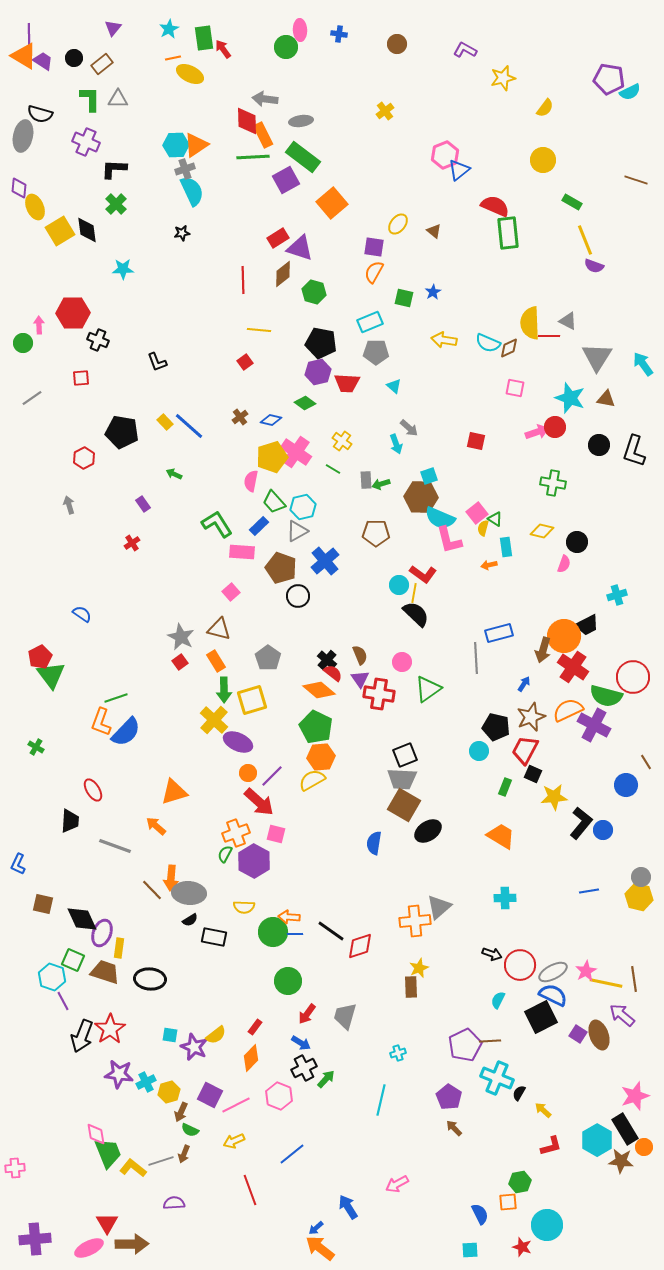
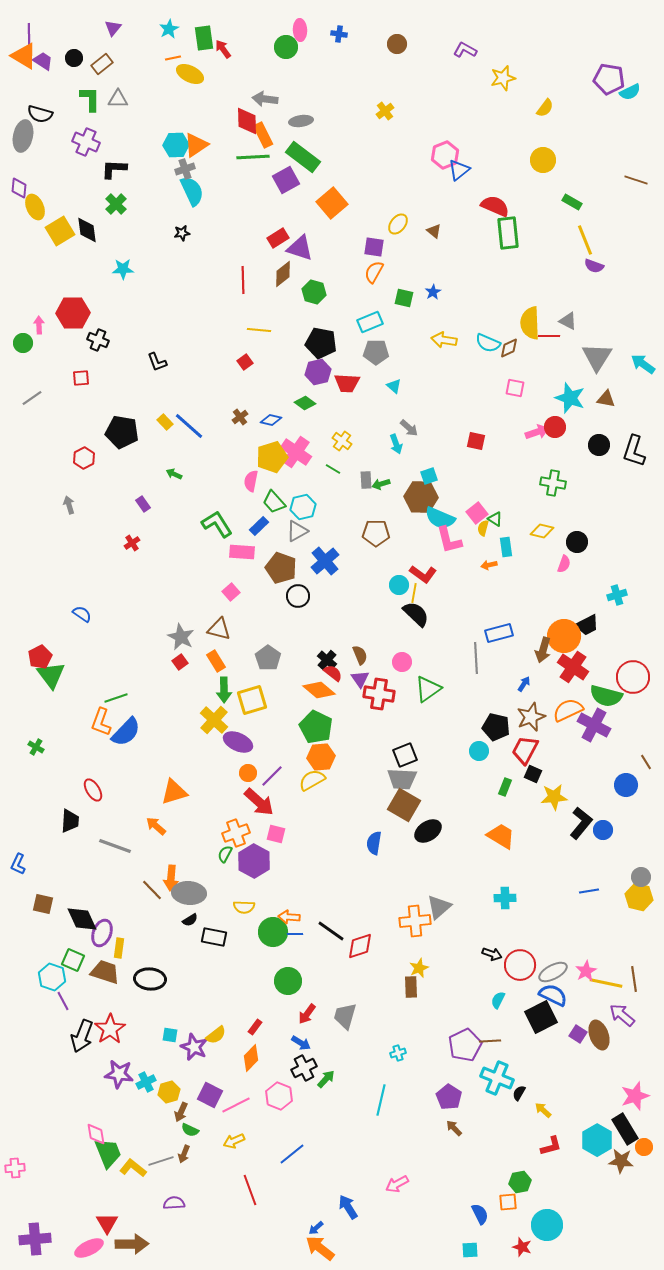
cyan arrow at (643, 364): rotated 20 degrees counterclockwise
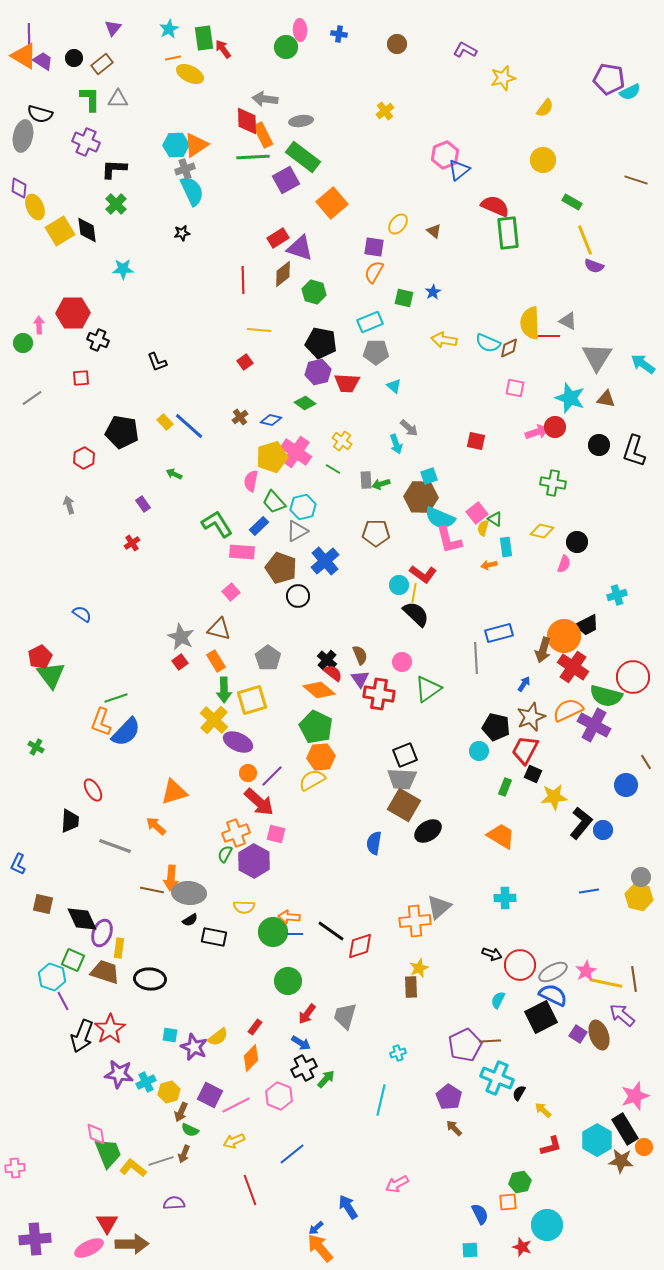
brown line at (152, 890): rotated 35 degrees counterclockwise
yellow semicircle at (216, 1035): moved 2 px right, 2 px down
orange arrow at (320, 1248): rotated 12 degrees clockwise
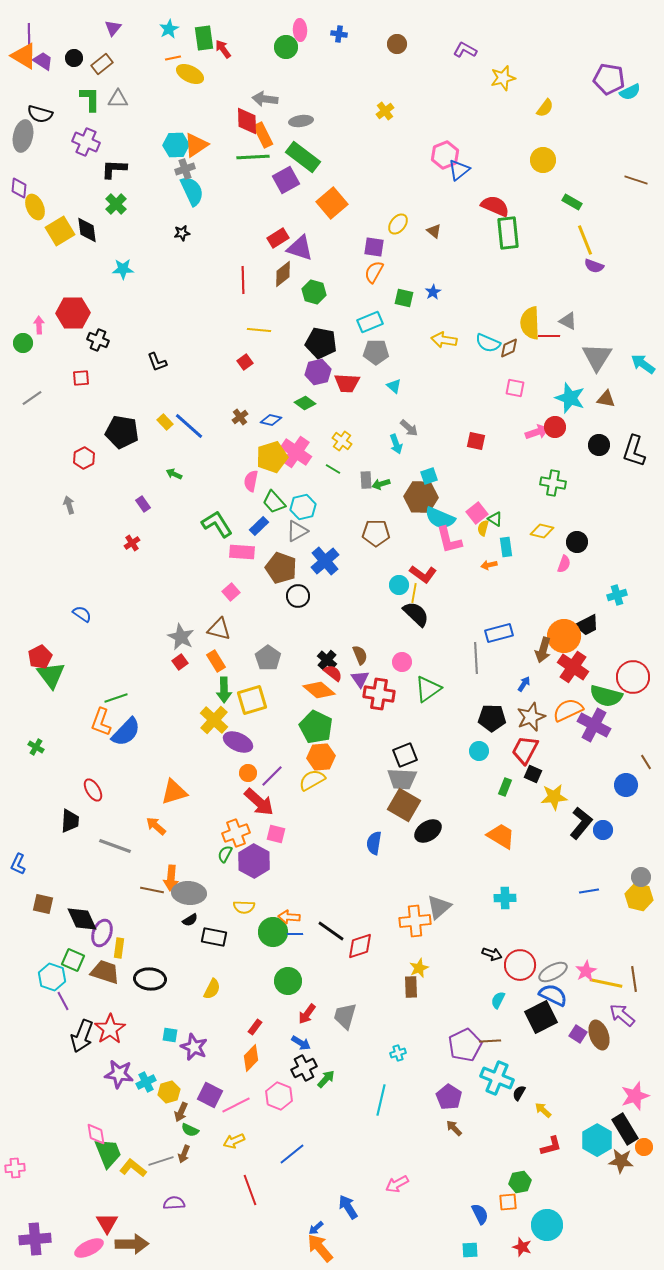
black pentagon at (496, 727): moved 4 px left, 9 px up; rotated 12 degrees counterclockwise
yellow semicircle at (218, 1037): moved 6 px left, 48 px up; rotated 25 degrees counterclockwise
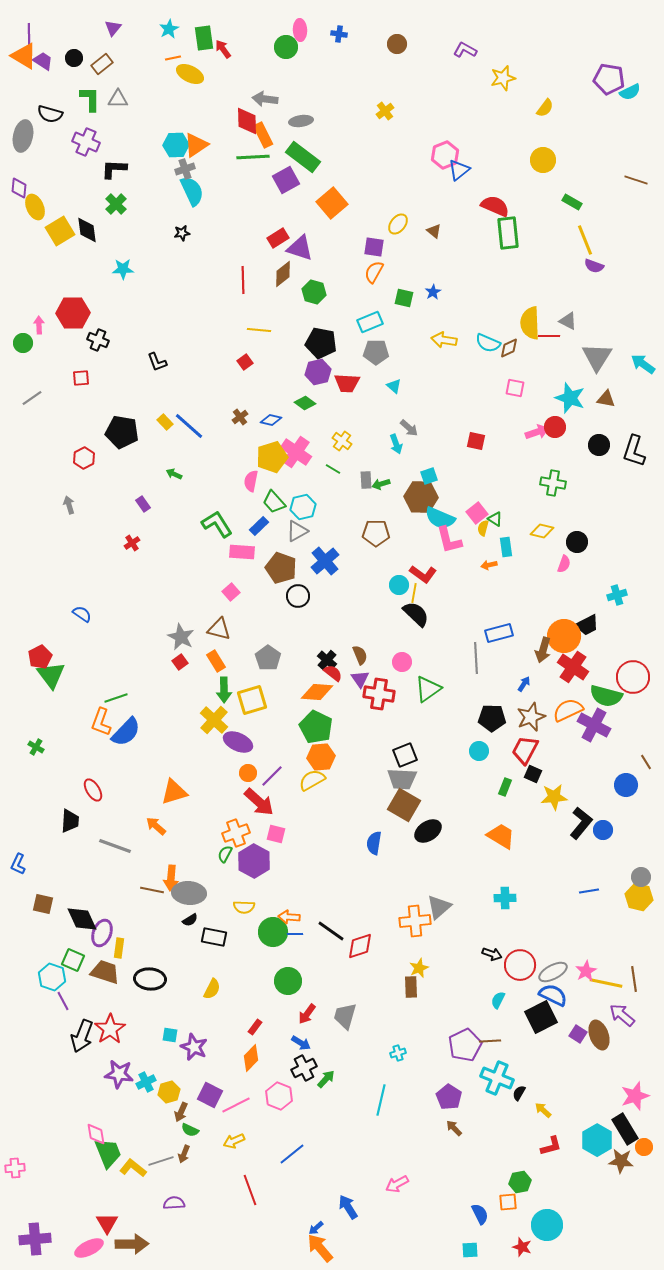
black semicircle at (40, 114): moved 10 px right
orange diamond at (319, 690): moved 2 px left, 2 px down; rotated 36 degrees counterclockwise
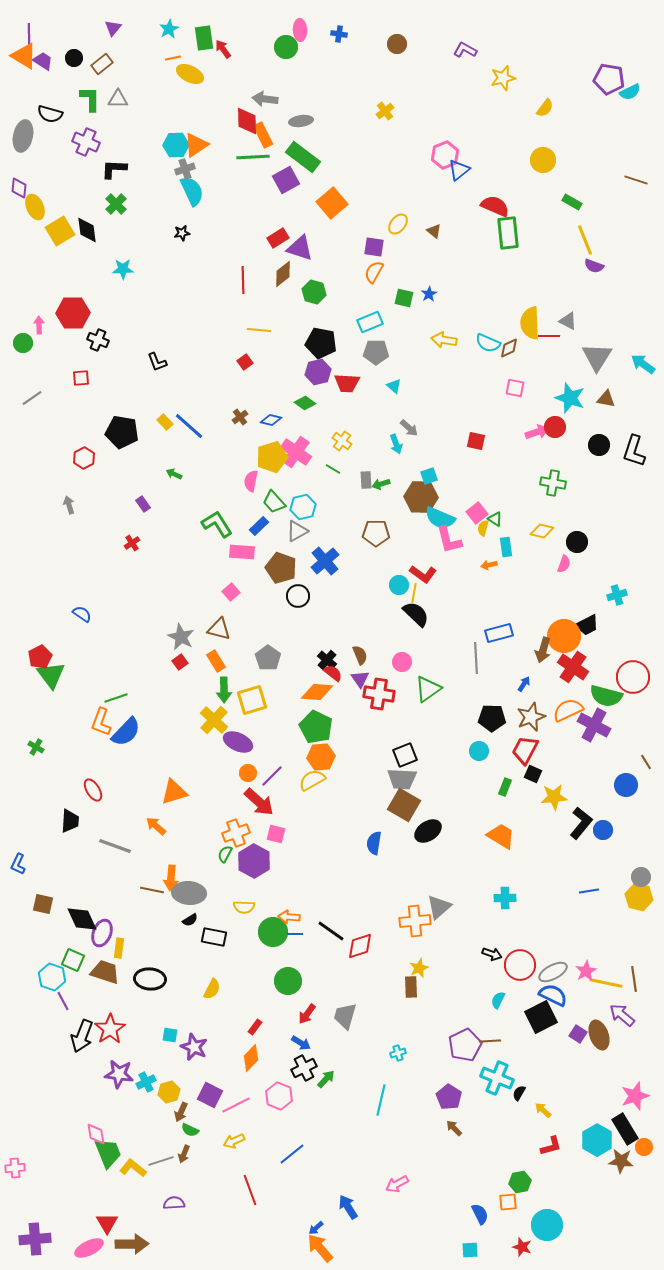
blue star at (433, 292): moved 4 px left, 2 px down
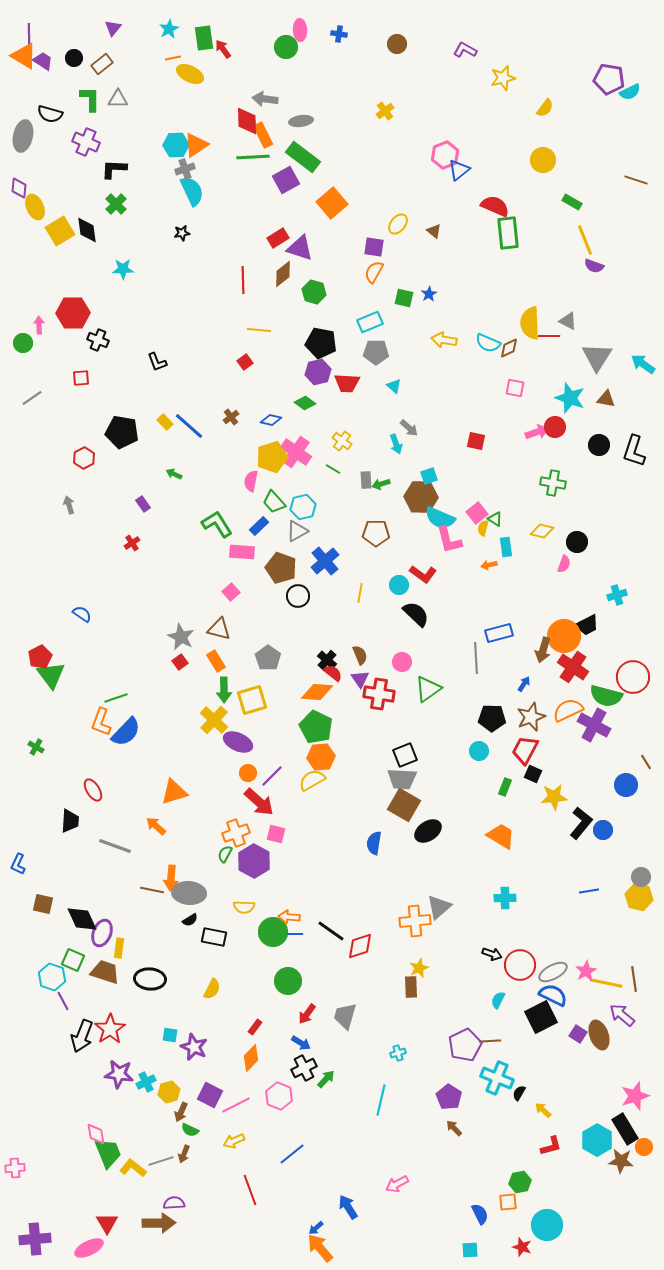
brown cross at (240, 417): moved 9 px left
yellow line at (414, 593): moved 54 px left
brown arrow at (132, 1244): moved 27 px right, 21 px up
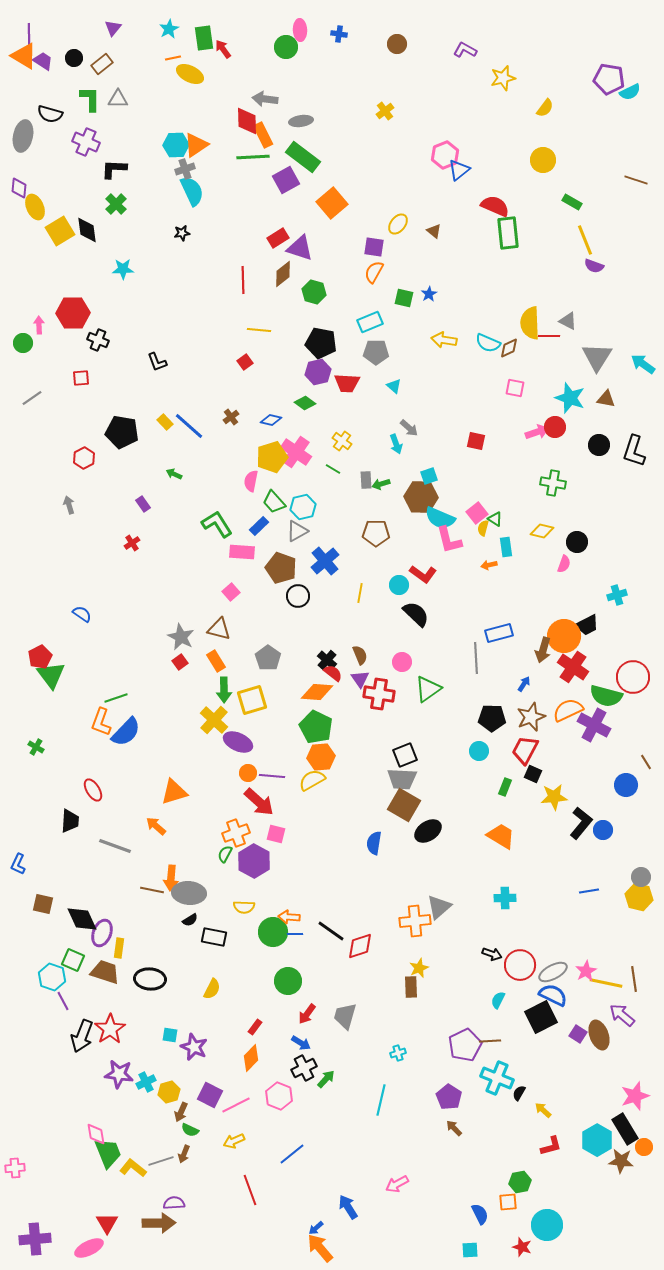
purple line at (272, 776): rotated 50 degrees clockwise
